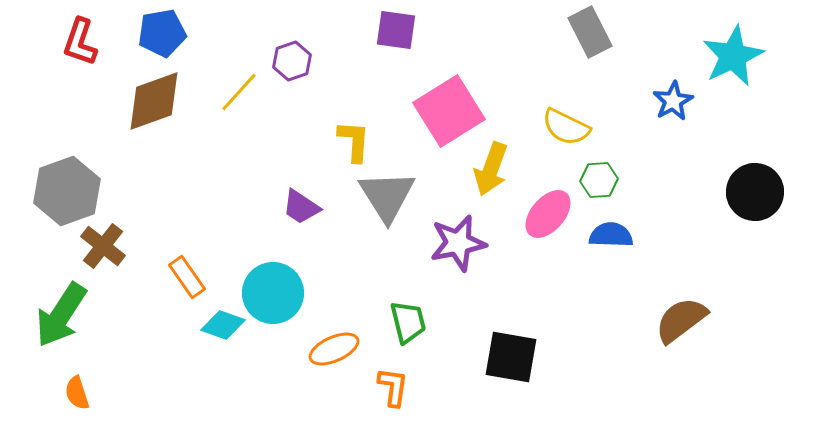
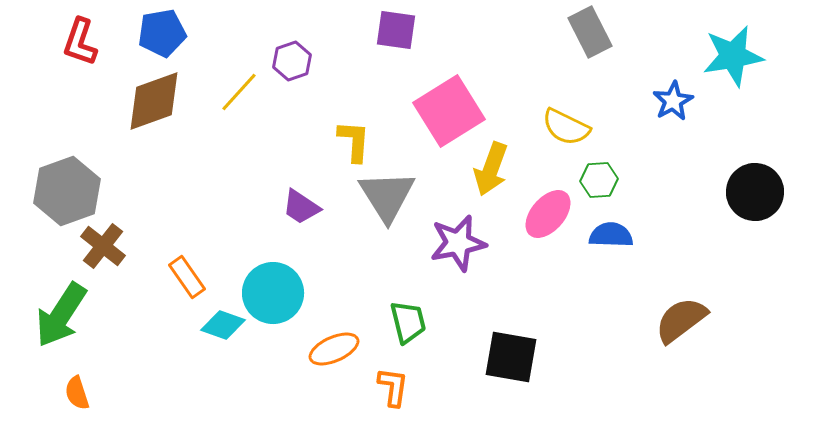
cyan star: rotated 16 degrees clockwise
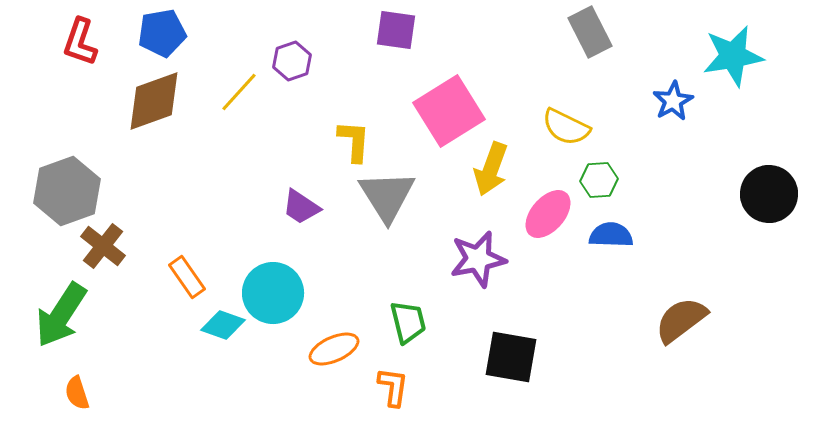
black circle: moved 14 px right, 2 px down
purple star: moved 20 px right, 16 px down
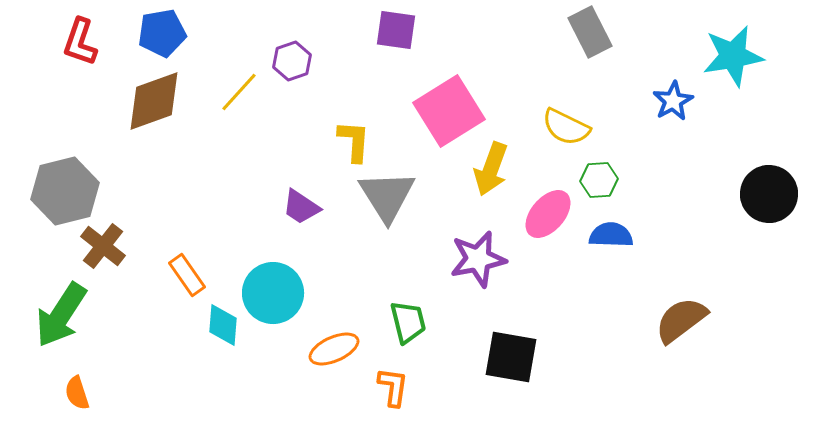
gray hexagon: moved 2 px left; rotated 6 degrees clockwise
orange rectangle: moved 2 px up
cyan diamond: rotated 75 degrees clockwise
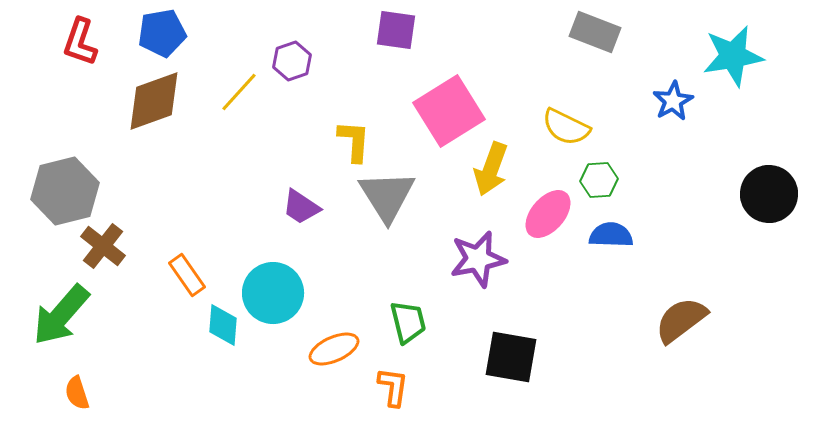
gray rectangle: moved 5 px right; rotated 42 degrees counterclockwise
green arrow: rotated 8 degrees clockwise
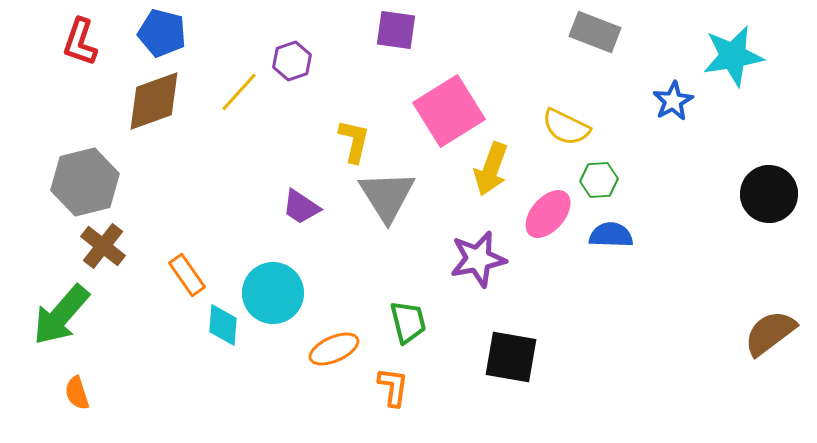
blue pentagon: rotated 24 degrees clockwise
yellow L-shape: rotated 9 degrees clockwise
gray hexagon: moved 20 px right, 9 px up
brown semicircle: moved 89 px right, 13 px down
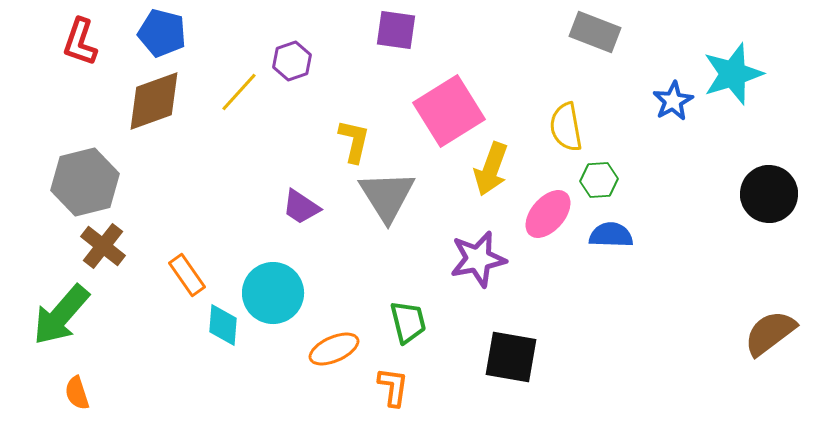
cyan star: moved 18 px down; rotated 8 degrees counterclockwise
yellow semicircle: rotated 54 degrees clockwise
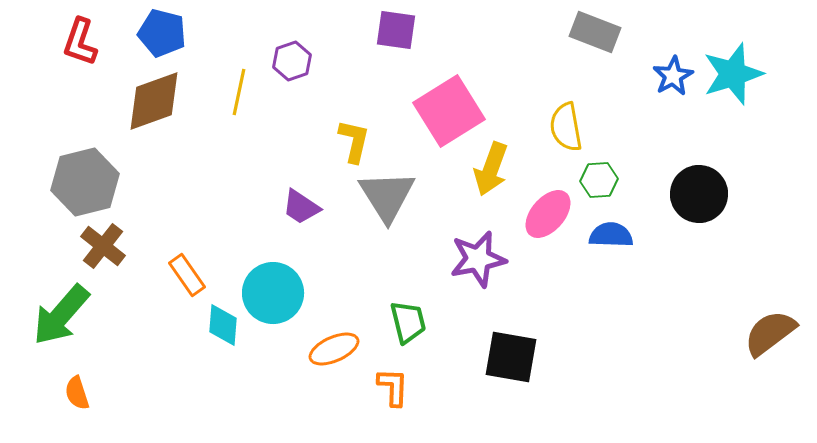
yellow line: rotated 30 degrees counterclockwise
blue star: moved 25 px up
black circle: moved 70 px left
orange L-shape: rotated 6 degrees counterclockwise
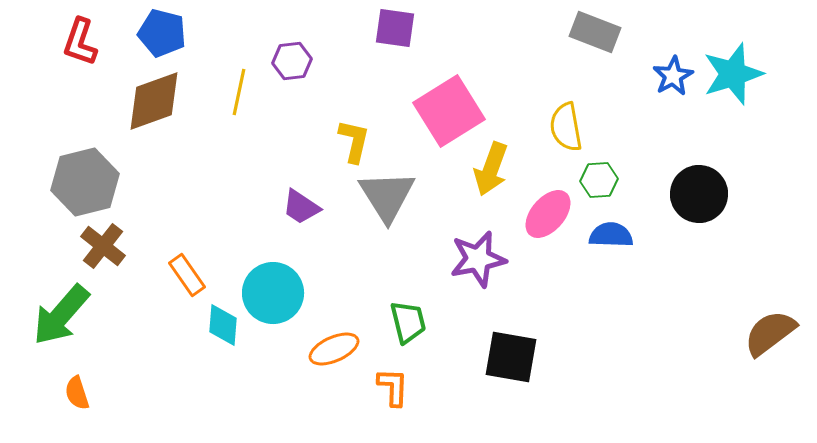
purple square: moved 1 px left, 2 px up
purple hexagon: rotated 12 degrees clockwise
